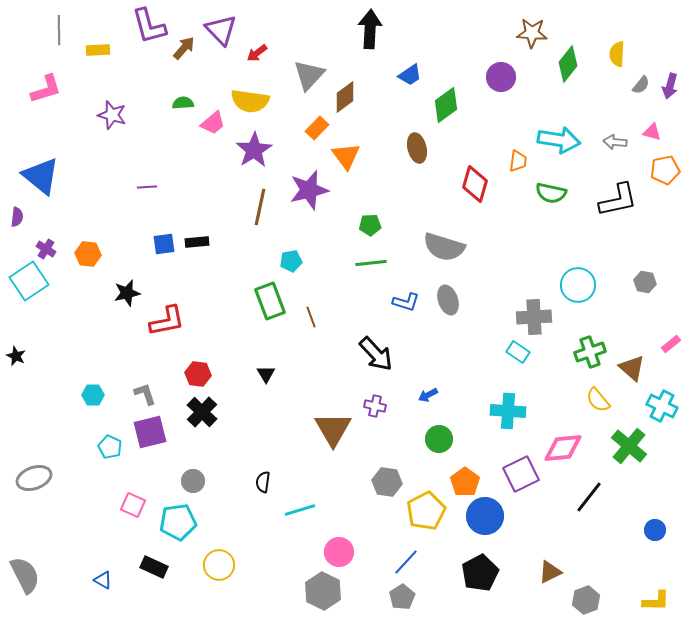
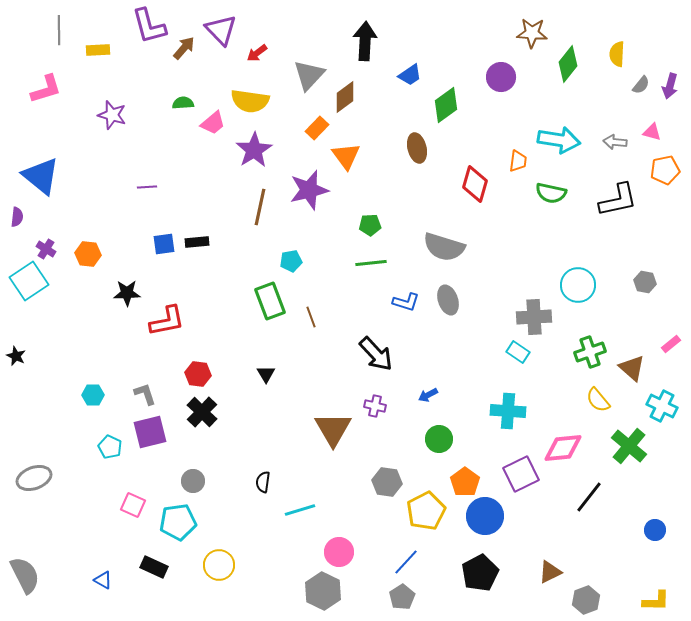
black arrow at (370, 29): moved 5 px left, 12 px down
black star at (127, 293): rotated 12 degrees clockwise
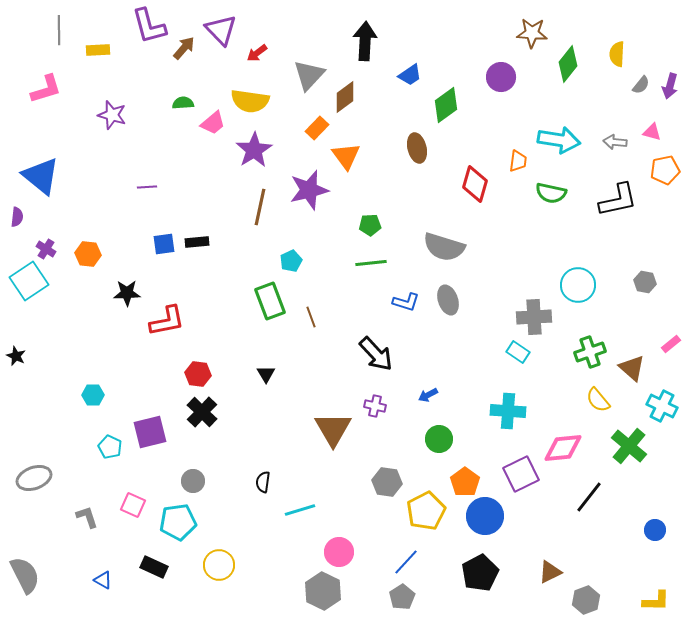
cyan pentagon at (291, 261): rotated 15 degrees counterclockwise
gray L-shape at (145, 394): moved 58 px left, 123 px down
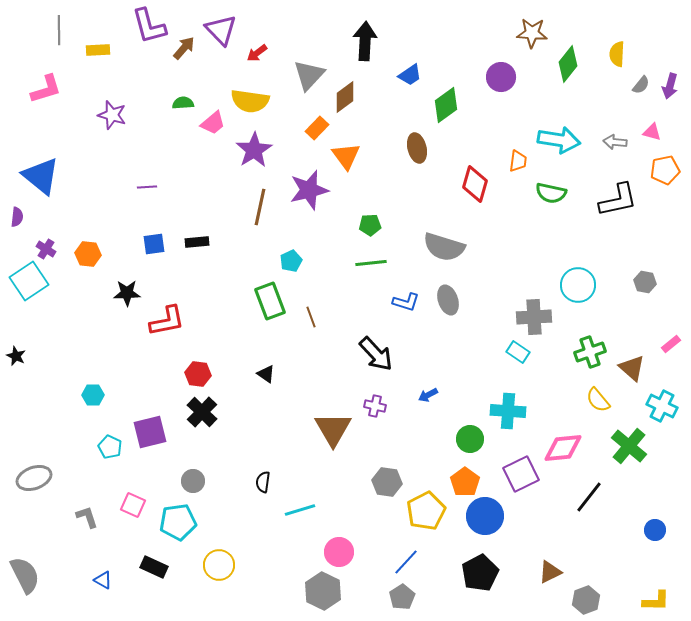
blue square at (164, 244): moved 10 px left
black triangle at (266, 374): rotated 24 degrees counterclockwise
green circle at (439, 439): moved 31 px right
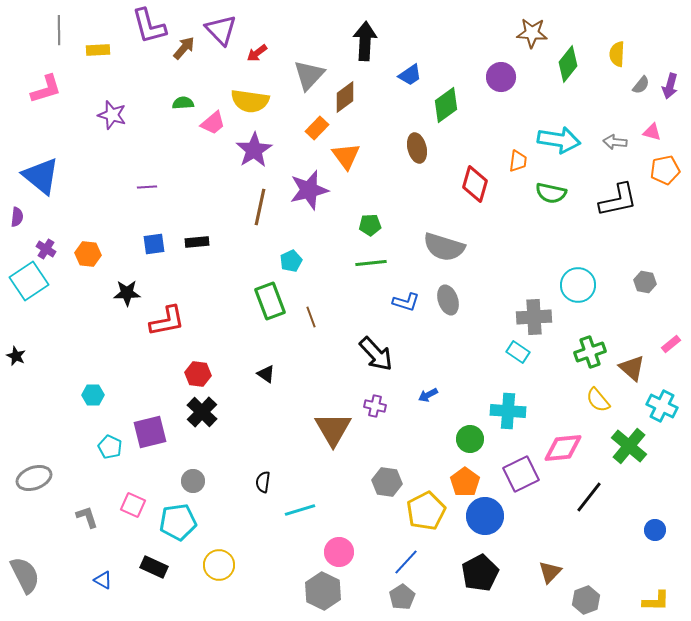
brown triangle at (550, 572): rotated 20 degrees counterclockwise
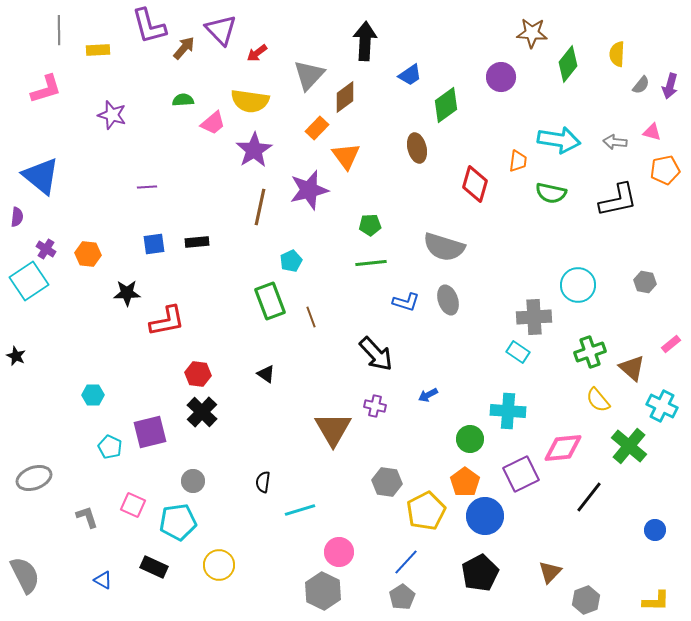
green semicircle at (183, 103): moved 3 px up
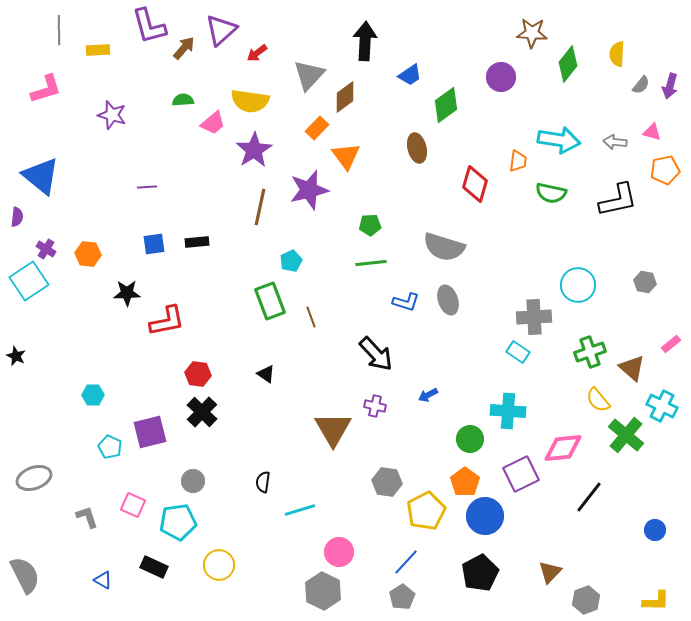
purple triangle at (221, 30): rotated 32 degrees clockwise
green cross at (629, 446): moved 3 px left, 11 px up
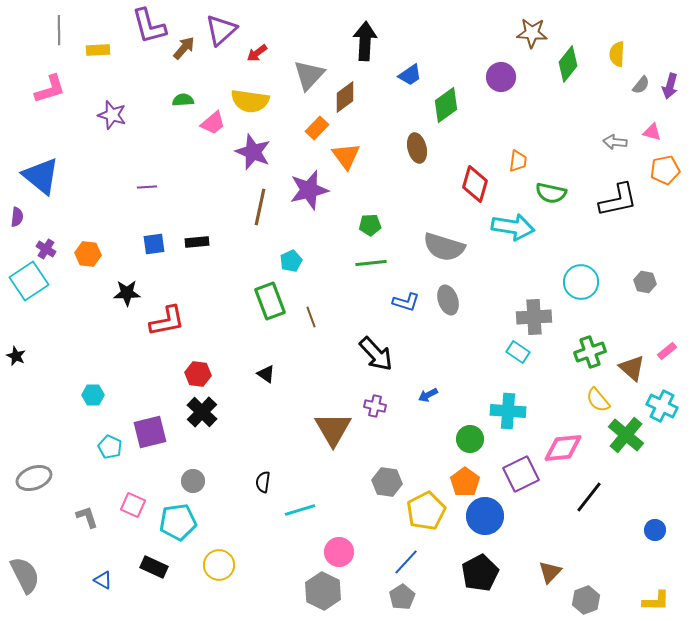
pink L-shape at (46, 89): moved 4 px right
cyan arrow at (559, 140): moved 46 px left, 87 px down
purple star at (254, 150): moved 1 px left, 2 px down; rotated 18 degrees counterclockwise
cyan circle at (578, 285): moved 3 px right, 3 px up
pink rectangle at (671, 344): moved 4 px left, 7 px down
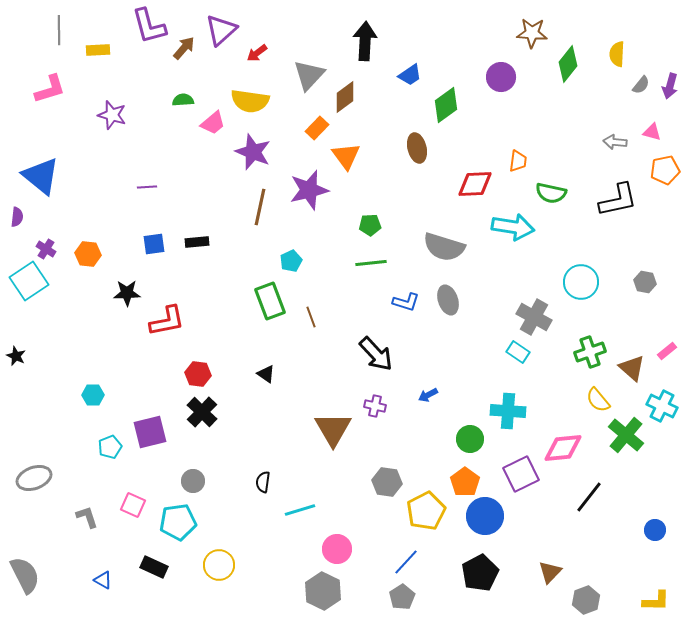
red diamond at (475, 184): rotated 72 degrees clockwise
gray cross at (534, 317): rotated 32 degrees clockwise
cyan pentagon at (110, 447): rotated 25 degrees clockwise
pink circle at (339, 552): moved 2 px left, 3 px up
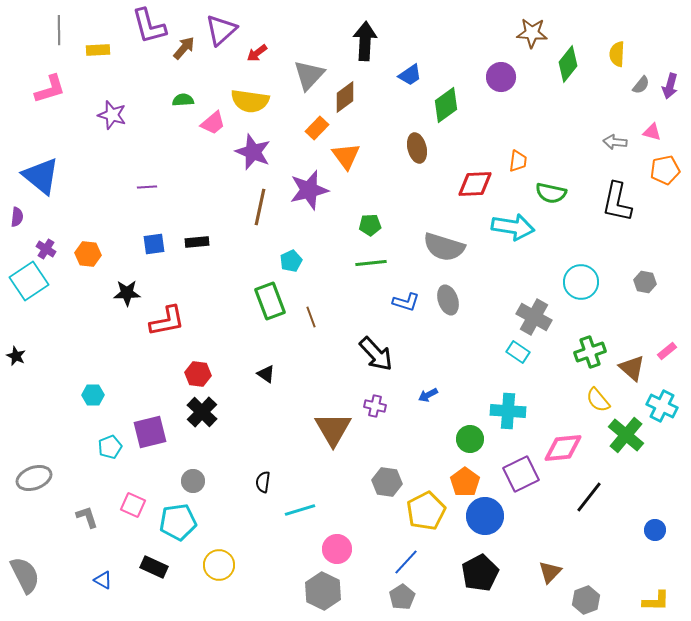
black L-shape at (618, 200): moved 1 px left, 2 px down; rotated 114 degrees clockwise
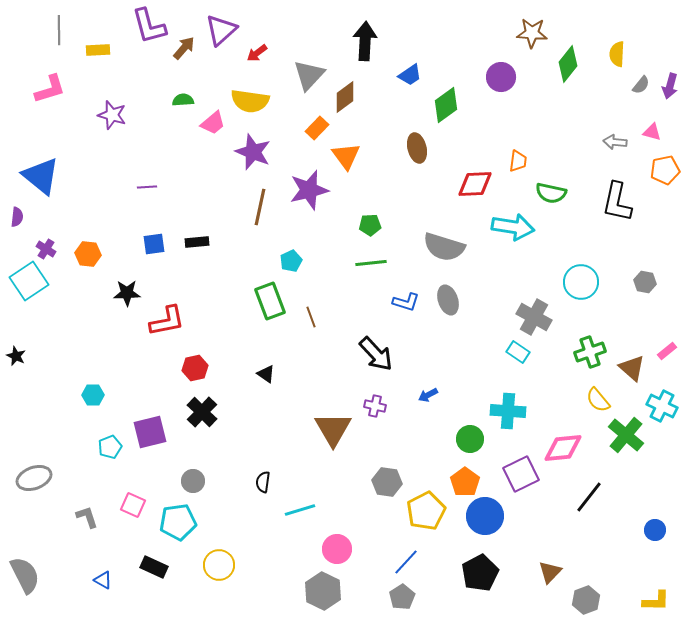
red hexagon at (198, 374): moved 3 px left, 6 px up; rotated 20 degrees counterclockwise
